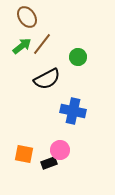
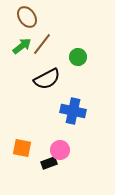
orange square: moved 2 px left, 6 px up
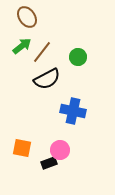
brown line: moved 8 px down
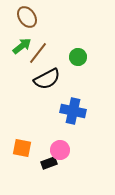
brown line: moved 4 px left, 1 px down
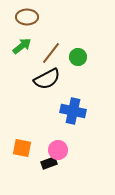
brown ellipse: rotated 55 degrees counterclockwise
brown line: moved 13 px right
pink circle: moved 2 px left
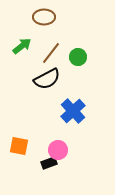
brown ellipse: moved 17 px right
blue cross: rotated 35 degrees clockwise
orange square: moved 3 px left, 2 px up
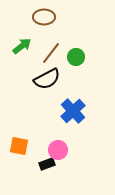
green circle: moved 2 px left
black rectangle: moved 2 px left, 1 px down
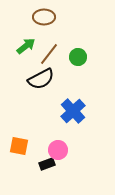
green arrow: moved 4 px right
brown line: moved 2 px left, 1 px down
green circle: moved 2 px right
black semicircle: moved 6 px left
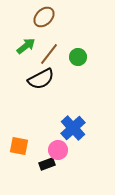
brown ellipse: rotated 45 degrees counterclockwise
blue cross: moved 17 px down
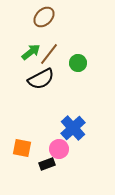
green arrow: moved 5 px right, 6 px down
green circle: moved 6 px down
orange square: moved 3 px right, 2 px down
pink circle: moved 1 px right, 1 px up
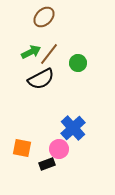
green arrow: rotated 12 degrees clockwise
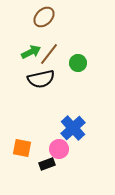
black semicircle: rotated 16 degrees clockwise
